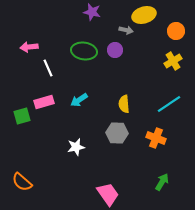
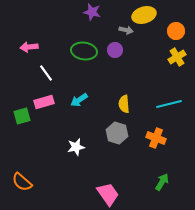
yellow cross: moved 4 px right, 4 px up
white line: moved 2 px left, 5 px down; rotated 12 degrees counterclockwise
cyan line: rotated 20 degrees clockwise
gray hexagon: rotated 15 degrees clockwise
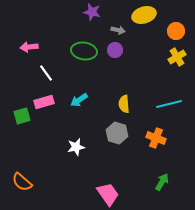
gray arrow: moved 8 px left
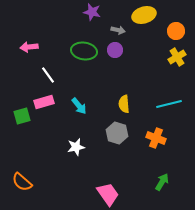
white line: moved 2 px right, 2 px down
cyan arrow: moved 6 px down; rotated 96 degrees counterclockwise
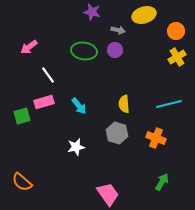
pink arrow: rotated 30 degrees counterclockwise
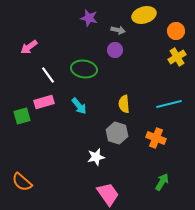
purple star: moved 3 px left, 6 px down
green ellipse: moved 18 px down
white star: moved 20 px right, 10 px down
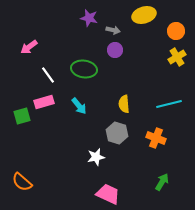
gray arrow: moved 5 px left
pink trapezoid: rotated 30 degrees counterclockwise
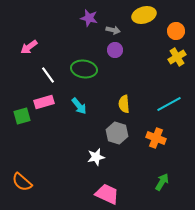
cyan line: rotated 15 degrees counterclockwise
pink trapezoid: moved 1 px left
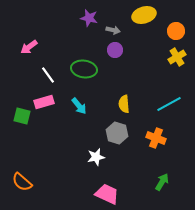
green square: rotated 30 degrees clockwise
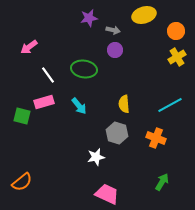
purple star: rotated 24 degrees counterclockwise
cyan line: moved 1 px right, 1 px down
orange semicircle: rotated 80 degrees counterclockwise
